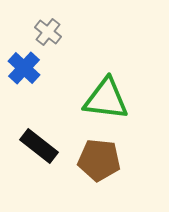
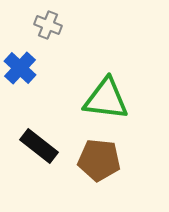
gray cross: moved 7 px up; rotated 16 degrees counterclockwise
blue cross: moved 4 px left
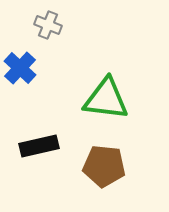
black rectangle: rotated 51 degrees counterclockwise
brown pentagon: moved 5 px right, 6 px down
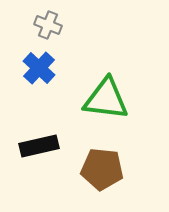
blue cross: moved 19 px right
brown pentagon: moved 2 px left, 3 px down
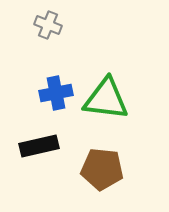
blue cross: moved 17 px right, 25 px down; rotated 36 degrees clockwise
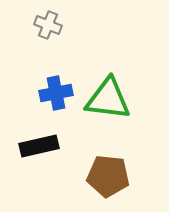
green triangle: moved 2 px right
brown pentagon: moved 6 px right, 7 px down
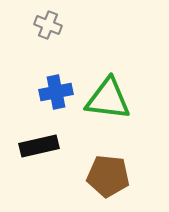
blue cross: moved 1 px up
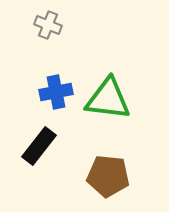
black rectangle: rotated 39 degrees counterclockwise
